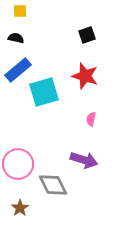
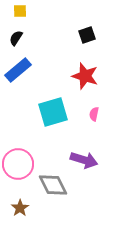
black semicircle: rotated 70 degrees counterclockwise
cyan square: moved 9 px right, 20 px down
pink semicircle: moved 3 px right, 5 px up
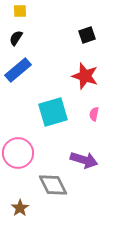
pink circle: moved 11 px up
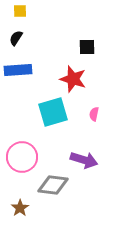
black square: moved 12 px down; rotated 18 degrees clockwise
blue rectangle: rotated 36 degrees clockwise
red star: moved 12 px left, 3 px down
pink circle: moved 4 px right, 4 px down
gray diamond: rotated 56 degrees counterclockwise
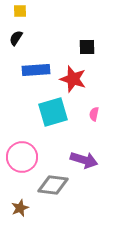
blue rectangle: moved 18 px right
brown star: rotated 12 degrees clockwise
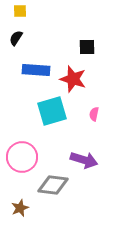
blue rectangle: rotated 8 degrees clockwise
cyan square: moved 1 px left, 1 px up
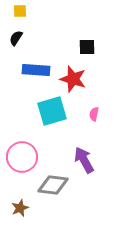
purple arrow: rotated 136 degrees counterclockwise
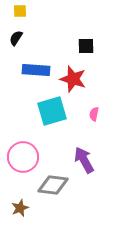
black square: moved 1 px left, 1 px up
pink circle: moved 1 px right
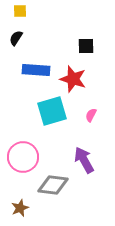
pink semicircle: moved 3 px left, 1 px down; rotated 16 degrees clockwise
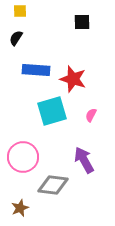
black square: moved 4 px left, 24 px up
